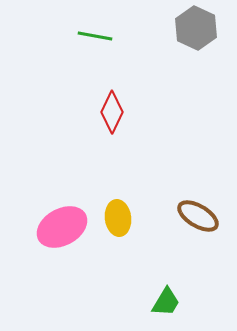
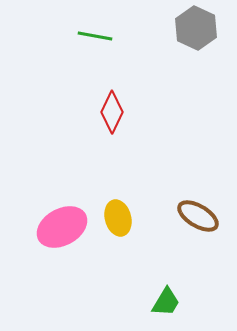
yellow ellipse: rotated 8 degrees counterclockwise
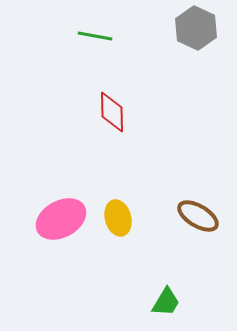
red diamond: rotated 27 degrees counterclockwise
pink ellipse: moved 1 px left, 8 px up
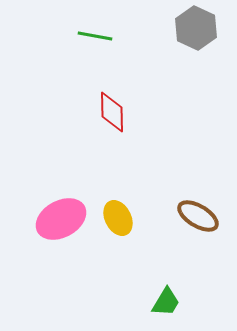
yellow ellipse: rotated 12 degrees counterclockwise
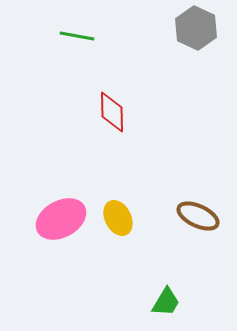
green line: moved 18 px left
brown ellipse: rotated 6 degrees counterclockwise
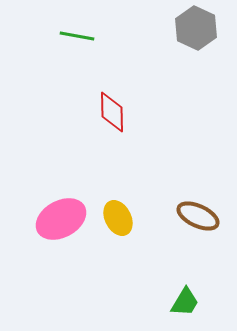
green trapezoid: moved 19 px right
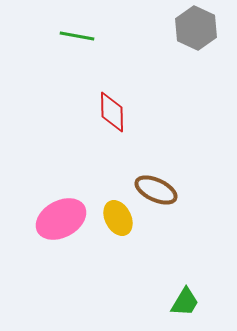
brown ellipse: moved 42 px left, 26 px up
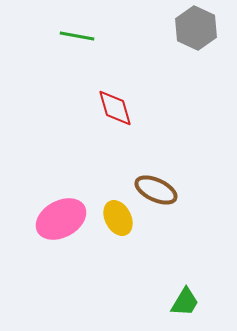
red diamond: moved 3 px right, 4 px up; rotated 15 degrees counterclockwise
